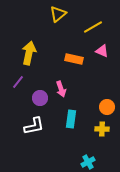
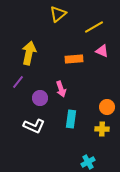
yellow line: moved 1 px right
orange rectangle: rotated 18 degrees counterclockwise
white L-shape: rotated 35 degrees clockwise
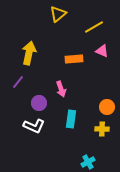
purple circle: moved 1 px left, 5 px down
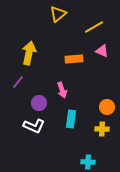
pink arrow: moved 1 px right, 1 px down
cyan cross: rotated 32 degrees clockwise
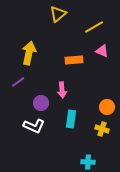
orange rectangle: moved 1 px down
purple line: rotated 16 degrees clockwise
pink arrow: rotated 14 degrees clockwise
purple circle: moved 2 px right
yellow cross: rotated 16 degrees clockwise
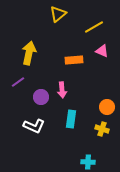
purple circle: moved 6 px up
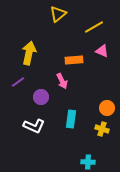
pink arrow: moved 9 px up; rotated 21 degrees counterclockwise
orange circle: moved 1 px down
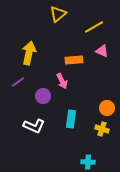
purple circle: moved 2 px right, 1 px up
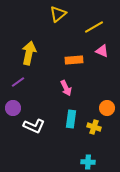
pink arrow: moved 4 px right, 7 px down
purple circle: moved 30 px left, 12 px down
yellow cross: moved 8 px left, 2 px up
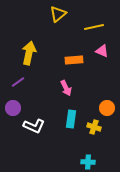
yellow line: rotated 18 degrees clockwise
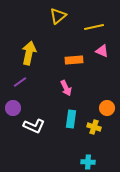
yellow triangle: moved 2 px down
purple line: moved 2 px right
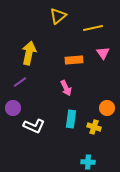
yellow line: moved 1 px left, 1 px down
pink triangle: moved 1 px right, 2 px down; rotated 32 degrees clockwise
